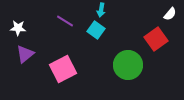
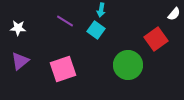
white semicircle: moved 4 px right
purple triangle: moved 5 px left, 7 px down
pink square: rotated 8 degrees clockwise
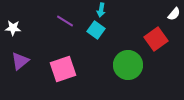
white star: moved 5 px left
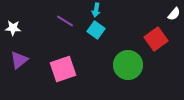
cyan arrow: moved 5 px left
purple triangle: moved 1 px left, 1 px up
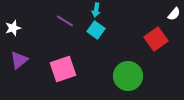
white star: rotated 21 degrees counterclockwise
green circle: moved 11 px down
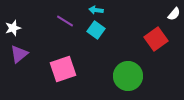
cyan arrow: rotated 88 degrees clockwise
purple triangle: moved 6 px up
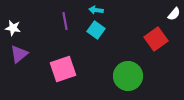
purple line: rotated 48 degrees clockwise
white star: rotated 28 degrees clockwise
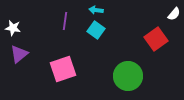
purple line: rotated 18 degrees clockwise
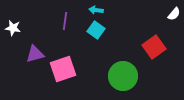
red square: moved 2 px left, 8 px down
purple triangle: moved 16 px right; rotated 24 degrees clockwise
green circle: moved 5 px left
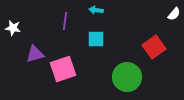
cyan square: moved 9 px down; rotated 36 degrees counterclockwise
green circle: moved 4 px right, 1 px down
